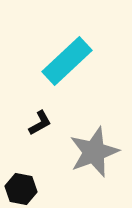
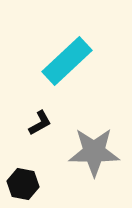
gray star: rotated 21 degrees clockwise
black hexagon: moved 2 px right, 5 px up
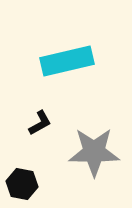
cyan rectangle: rotated 30 degrees clockwise
black hexagon: moved 1 px left
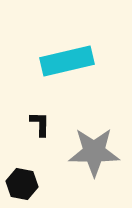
black L-shape: moved 1 px down; rotated 60 degrees counterclockwise
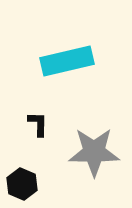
black L-shape: moved 2 px left
black hexagon: rotated 12 degrees clockwise
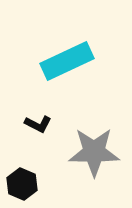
cyan rectangle: rotated 12 degrees counterclockwise
black L-shape: rotated 116 degrees clockwise
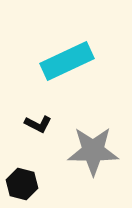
gray star: moved 1 px left, 1 px up
black hexagon: rotated 8 degrees counterclockwise
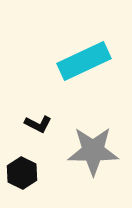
cyan rectangle: moved 17 px right
black hexagon: moved 11 px up; rotated 12 degrees clockwise
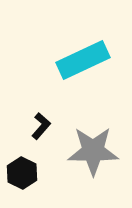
cyan rectangle: moved 1 px left, 1 px up
black L-shape: moved 3 px right, 2 px down; rotated 76 degrees counterclockwise
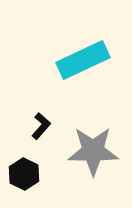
black hexagon: moved 2 px right, 1 px down
